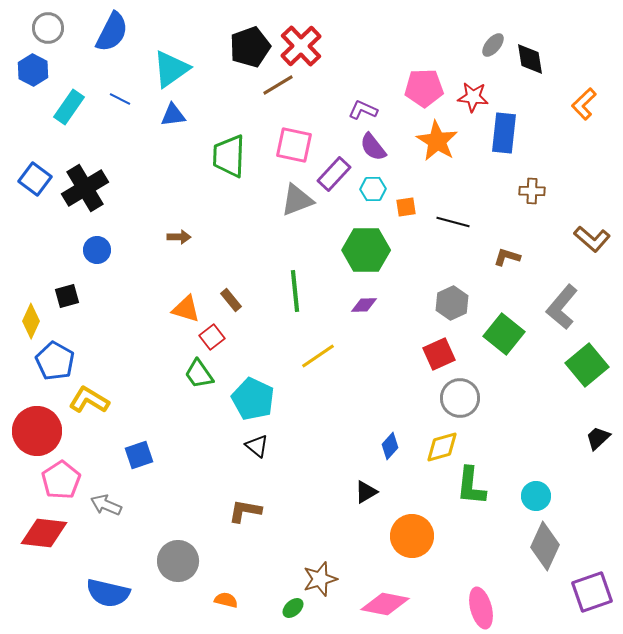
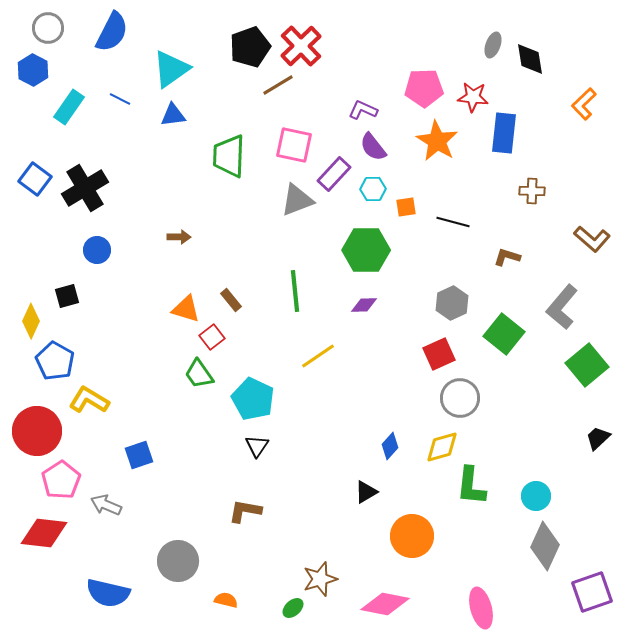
gray ellipse at (493, 45): rotated 20 degrees counterclockwise
black triangle at (257, 446): rotated 25 degrees clockwise
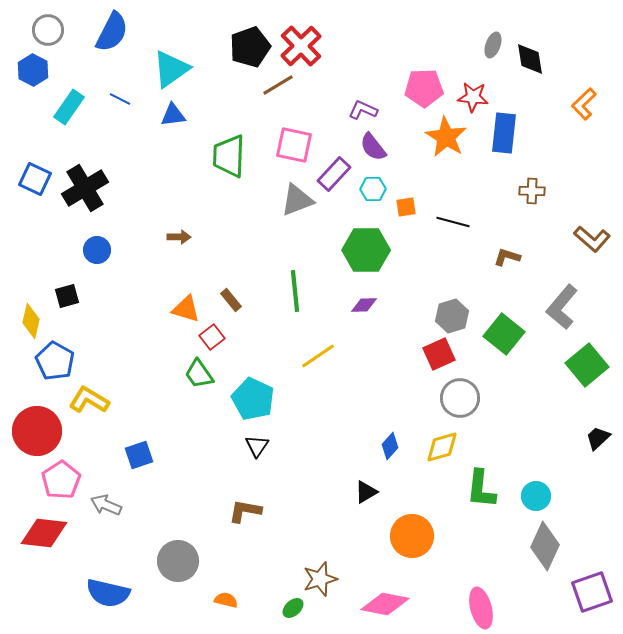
gray circle at (48, 28): moved 2 px down
orange star at (437, 141): moved 9 px right, 4 px up
blue square at (35, 179): rotated 12 degrees counterclockwise
gray hexagon at (452, 303): moved 13 px down; rotated 8 degrees clockwise
yellow diamond at (31, 321): rotated 12 degrees counterclockwise
green L-shape at (471, 486): moved 10 px right, 3 px down
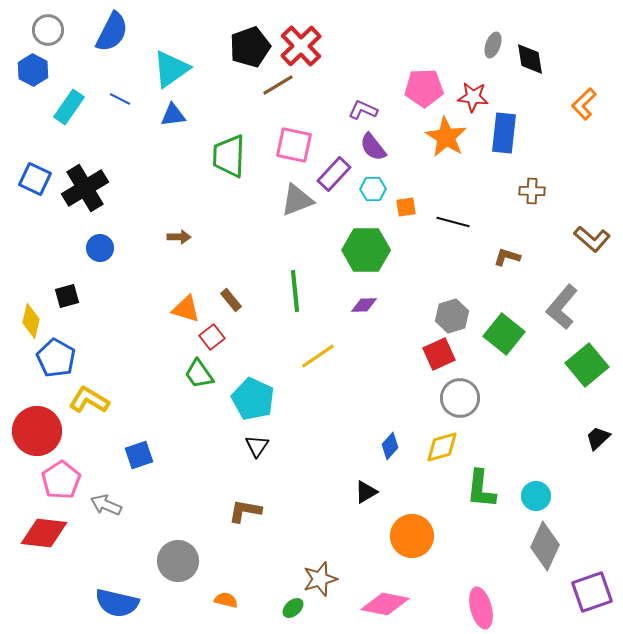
blue circle at (97, 250): moved 3 px right, 2 px up
blue pentagon at (55, 361): moved 1 px right, 3 px up
blue semicircle at (108, 593): moved 9 px right, 10 px down
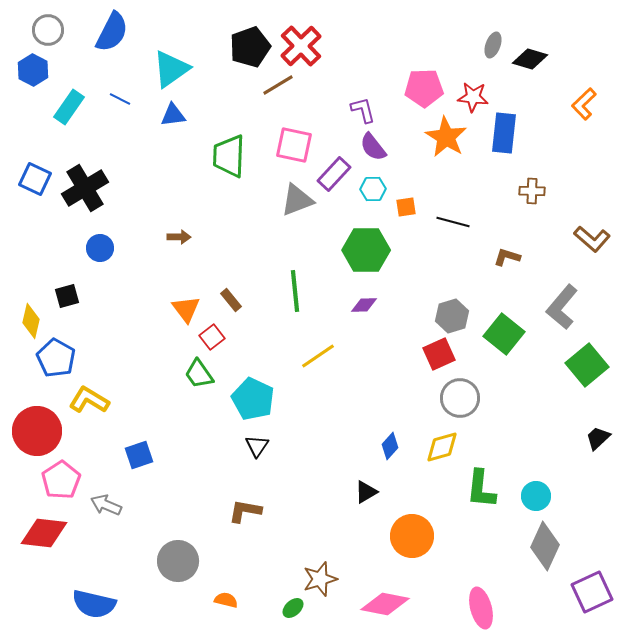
black diamond at (530, 59): rotated 64 degrees counterclockwise
purple L-shape at (363, 110): rotated 52 degrees clockwise
orange triangle at (186, 309): rotated 36 degrees clockwise
purple square at (592, 592): rotated 6 degrees counterclockwise
blue semicircle at (117, 603): moved 23 px left, 1 px down
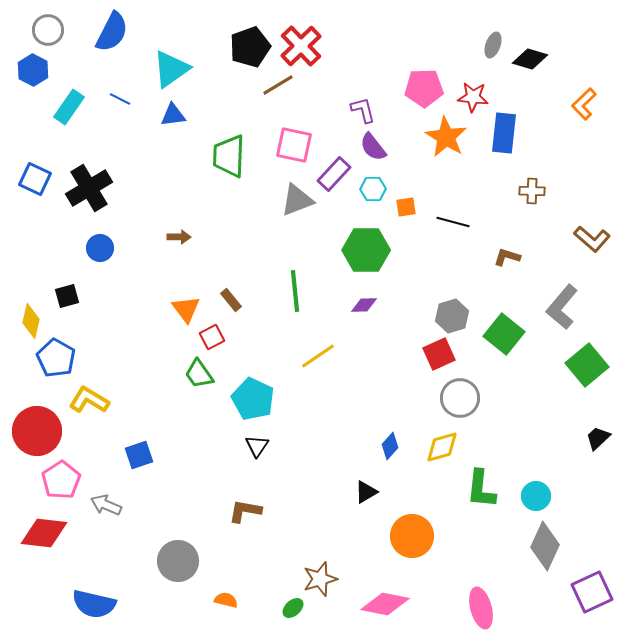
black cross at (85, 188): moved 4 px right
red square at (212, 337): rotated 10 degrees clockwise
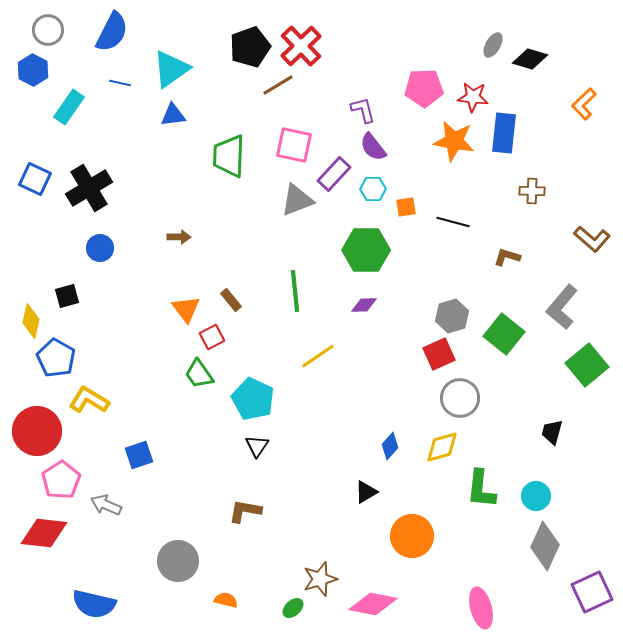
gray ellipse at (493, 45): rotated 10 degrees clockwise
blue line at (120, 99): moved 16 px up; rotated 15 degrees counterclockwise
orange star at (446, 137): moved 8 px right, 4 px down; rotated 21 degrees counterclockwise
black trapezoid at (598, 438): moved 46 px left, 6 px up; rotated 32 degrees counterclockwise
pink diamond at (385, 604): moved 12 px left
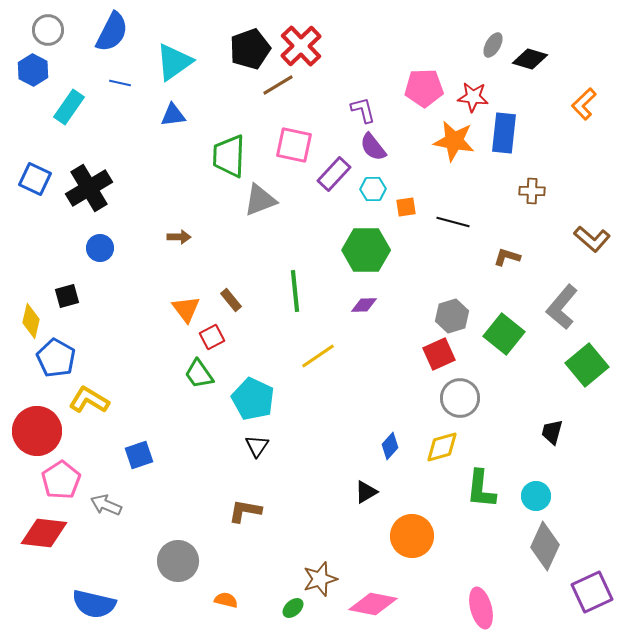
black pentagon at (250, 47): moved 2 px down
cyan triangle at (171, 69): moved 3 px right, 7 px up
gray triangle at (297, 200): moved 37 px left
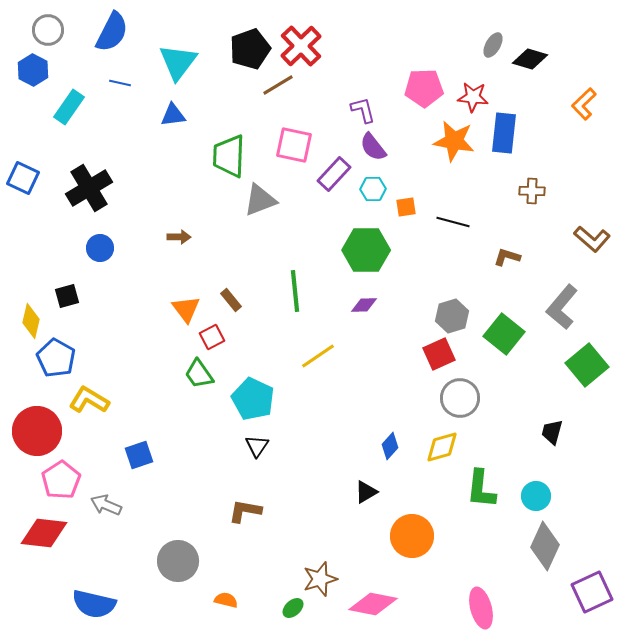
cyan triangle at (174, 62): moved 4 px right; rotated 18 degrees counterclockwise
blue square at (35, 179): moved 12 px left, 1 px up
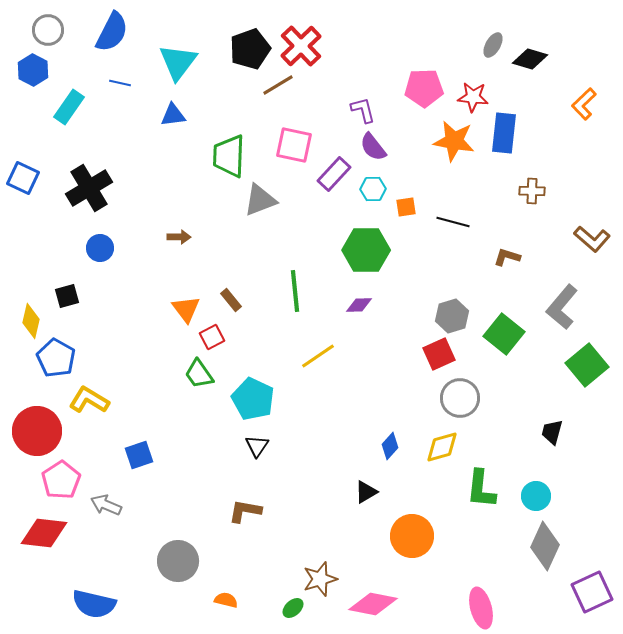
purple diamond at (364, 305): moved 5 px left
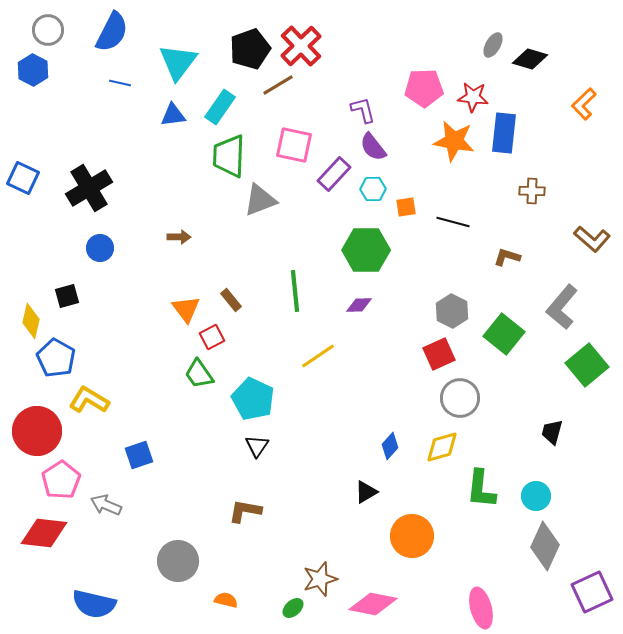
cyan rectangle at (69, 107): moved 151 px right
gray hexagon at (452, 316): moved 5 px up; rotated 16 degrees counterclockwise
